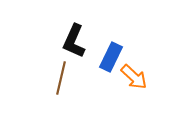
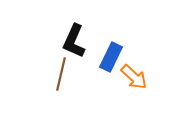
brown line: moved 4 px up
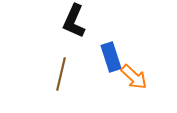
black L-shape: moved 20 px up
blue rectangle: rotated 44 degrees counterclockwise
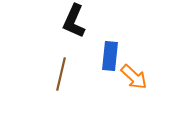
blue rectangle: moved 1 px left, 1 px up; rotated 24 degrees clockwise
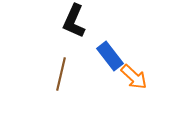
blue rectangle: rotated 44 degrees counterclockwise
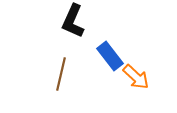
black L-shape: moved 1 px left
orange arrow: moved 2 px right
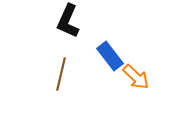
black L-shape: moved 5 px left
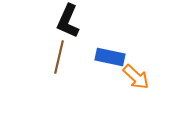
blue rectangle: moved 1 px down; rotated 40 degrees counterclockwise
brown line: moved 2 px left, 17 px up
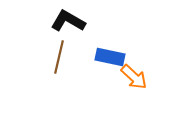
black L-shape: rotated 96 degrees clockwise
orange arrow: moved 2 px left
